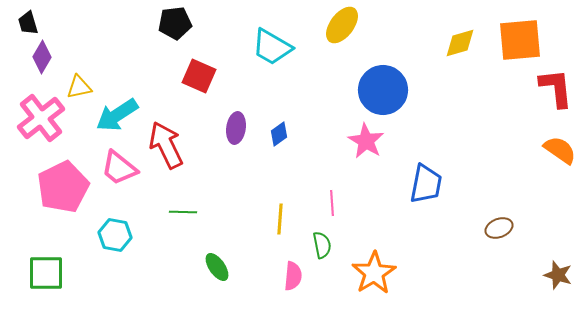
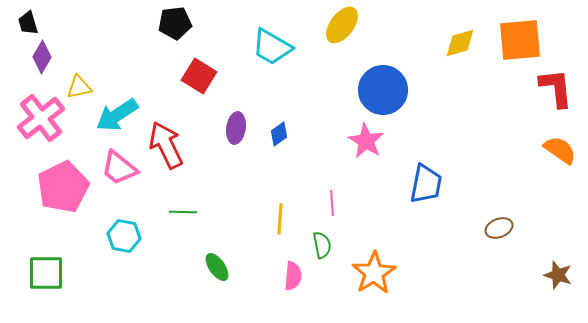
red square: rotated 8 degrees clockwise
cyan hexagon: moved 9 px right, 1 px down
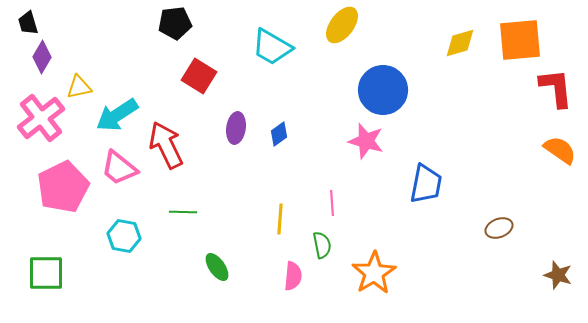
pink star: rotated 15 degrees counterclockwise
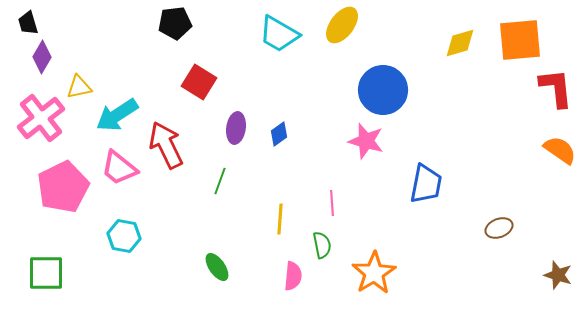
cyan trapezoid: moved 7 px right, 13 px up
red square: moved 6 px down
green line: moved 37 px right, 31 px up; rotated 72 degrees counterclockwise
